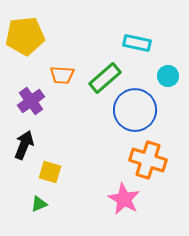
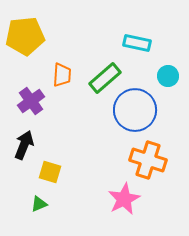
orange trapezoid: rotated 90 degrees counterclockwise
pink star: rotated 16 degrees clockwise
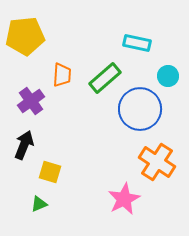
blue circle: moved 5 px right, 1 px up
orange cross: moved 9 px right, 2 px down; rotated 15 degrees clockwise
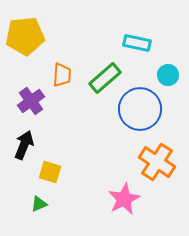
cyan circle: moved 1 px up
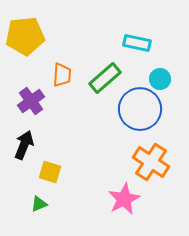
cyan circle: moved 8 px left, 4 px down
orange cross: moved 6 px left
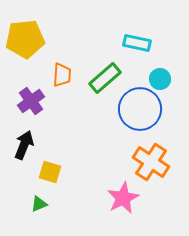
yellow pentagon: moved 3 px down
pink star: moved 1 px left, 1 px up
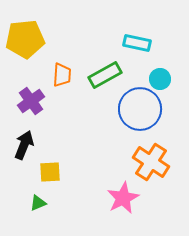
green rectangle: moved 3 px up; rotated 12 degrees clockwise
yellow square: rotated 20 degrees counterclockwise
green triangle: moved 1 px left, 1 px up
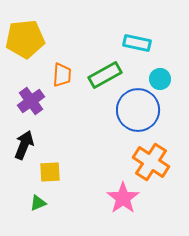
blue circle: moved 2 px left, 1 px down
pink star: rotated 8 degrees counterclockwise
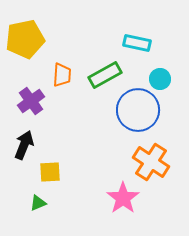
yellow pentagon: rotated 6 degrees counterclockwise
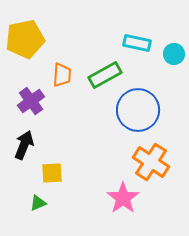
cyan circle: moved 14 px right, 25 px up
yellow square: moved 2 px right, 1 px down
